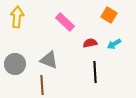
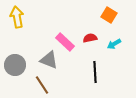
yellow arrow: rotated 15 degrees counterclockwise
pink rectangle: moved 20 px down
red semicircle: moved 5 px up
gray circle: moved 1 px down
brown line: rotated 30 degrees counterclockwise
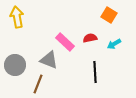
brown line: moved 4 px left, 1 px up; rotated 54 degrees clockwise
